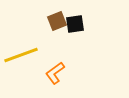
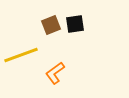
brown square: moved 6 px left, 4 px down
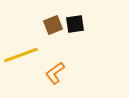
brown square: moved 2 px right
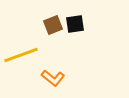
orange L-shape: moved 2 px left, 5 px down; rotated 105 degrees counterclockwise
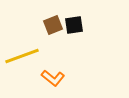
black square: moved 1 px left, 1 px down
yellow line: moved 1 px right, 1 px down
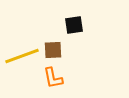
brown square: moved 25 px down; rotated 18 degrees clockwise
orange L-shape: rotated 40 degrees clockwise
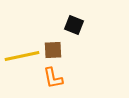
black square: rotated 30 degrees clockwise
yellow line: rotated 8 degrees clockwise
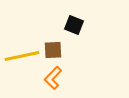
orange L-shape: rotated 55 degrees clockwise
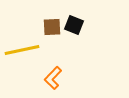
brown square: moved 1 px left, 23 px up
yellow line: moved 6 px up
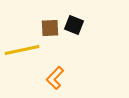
brown square: moved 2 px left, 1 px down
orange L-shape: moved 2 px right
